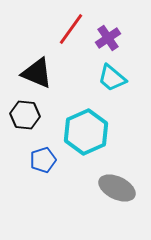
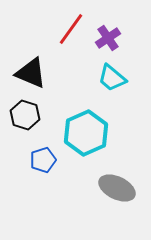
black triangle: moved 6 px left
black hexagon: rotated 12 degrees clockwise
cyan hexagon: moved 1 px down
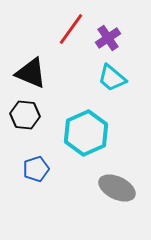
black hexagon: rotated 12 degrees counterclockwise
blue pentagon: moved 7 px left, 9 px down
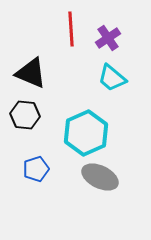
red line: rotated 40 degrees counterclockwise
gray ellipse: moved 17 px left, 11 px up
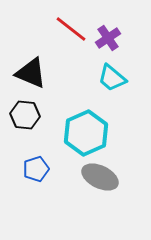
red line: rotated 48 degrees counterclockwise
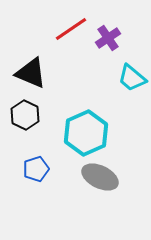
red line: rotated 72 degrees counterclockwise
cyan trapezoid: moved 20 px right
black hexagon: rotated 20 degrees clockwise
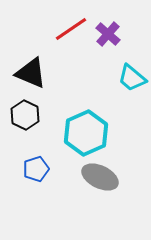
purple cross: moved 4 px up; rotated 15 degrees counterclockwise
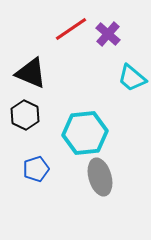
cyan hexagon: moved 1 px left; rotated 18 degrees clockwise
gray ellipse: rotated 48 degrees clockwise
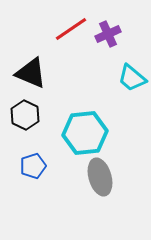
purple cross: rotated 25 degrees clockwise
blue pentagon: moved 3 px left, 3 px up
